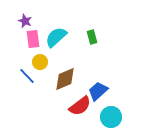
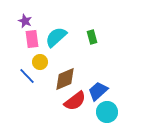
pink rectangle: moved 1 px left
red semicircle: moved 5 px left, 5 px up
cyan circle: moved 4 px left, 5 px up
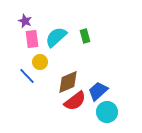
green rectangle: moved 7 px left, 1 px up
brown diamond: moved 3 px right, 3 px down
